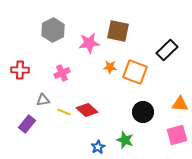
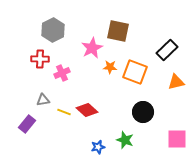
pink star: moved 3 px right, 5 px down; rotated 20 degrees counterclockwise
red cross: moved 20 px right, 11 px up
orange triangle: moved 4 px left, 22 px up; rotated 18 degrees counterclockwise
pink square: moved 4 px down; rotated 15 degrees clockwise
blue star: rotated 16 degrees clockwise
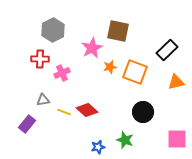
orange star: rotated 16 degrees counterclockwise
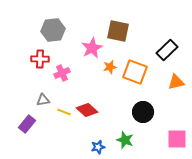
gray hexagon: rotated 20 degrees clockwise
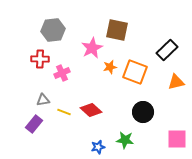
brown square: moved 1 px left, 1 px up
red diamond: moved 4 px right
purple rectangle: moved 7 px right
green star: rotated 12 degrees counterclockwise
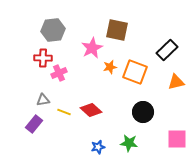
red cross: moved 3 px right, 1 px up
pink cross: moved 3 px left
green star: moved 4 px right, 3 px down
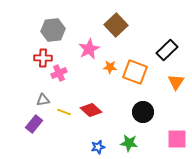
brown square: moved 1 px left, 5 px up; rotated 35 degrees clockwise
pink star: moved 3 px left, 1 px down
orange star: rotated 16 degrees clockwise
orange triangle: rotated 42 degrees counterclockwise
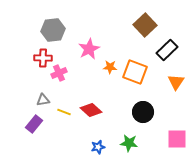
brown square: moved 29 px right
